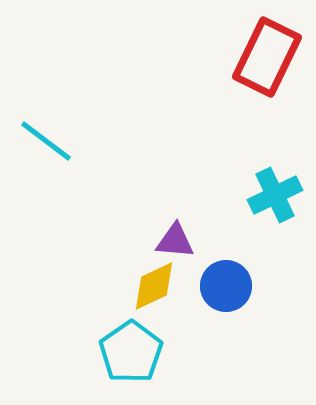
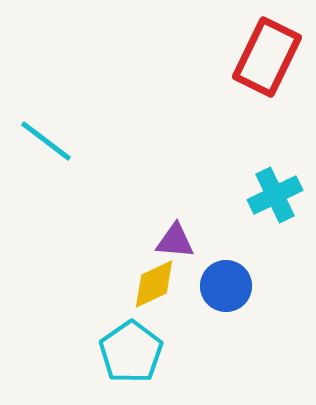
yellow diamond: moved 2 px up
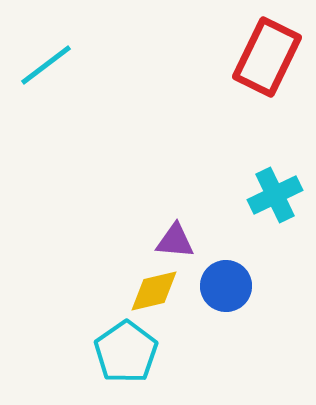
cyan line: moved 76 px up; rotated 74 degrees counterclockwise
yellow diamond: moved 7 px down; rotated 12 degrees clockwise
cyan pentagon: moved 5 px left
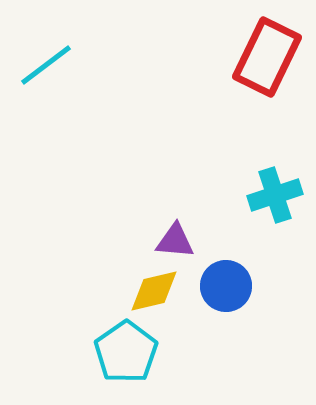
cyan cross: rotated 8 degrees clockwise
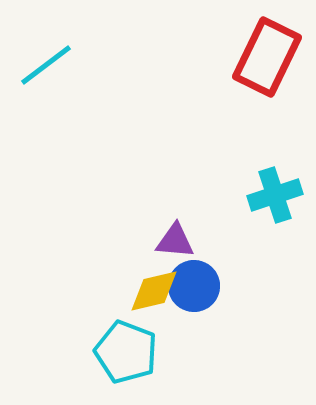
blue circle: moved 32 px left
cyan pentagon: rotated 16 degrees counterclockwise
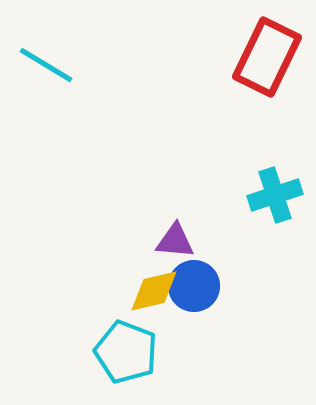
cyan line: rotated 68 degrees clockwise
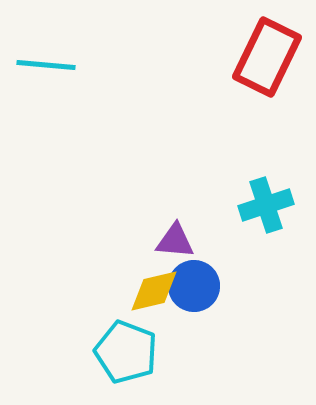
cyan line: rotated 26 degrees counterclockwise
cyan cross: moved 9 px left, 10 px down
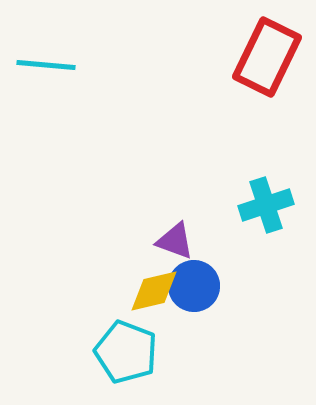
purple triangle: rotated 15 degrees clockwise
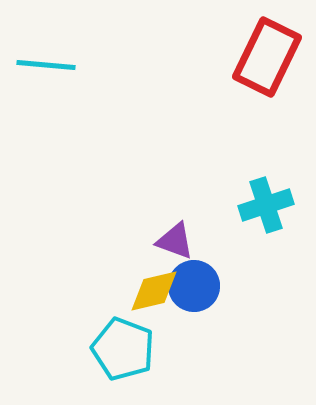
cyan pentagon: moved 3 px left, 3 px up
